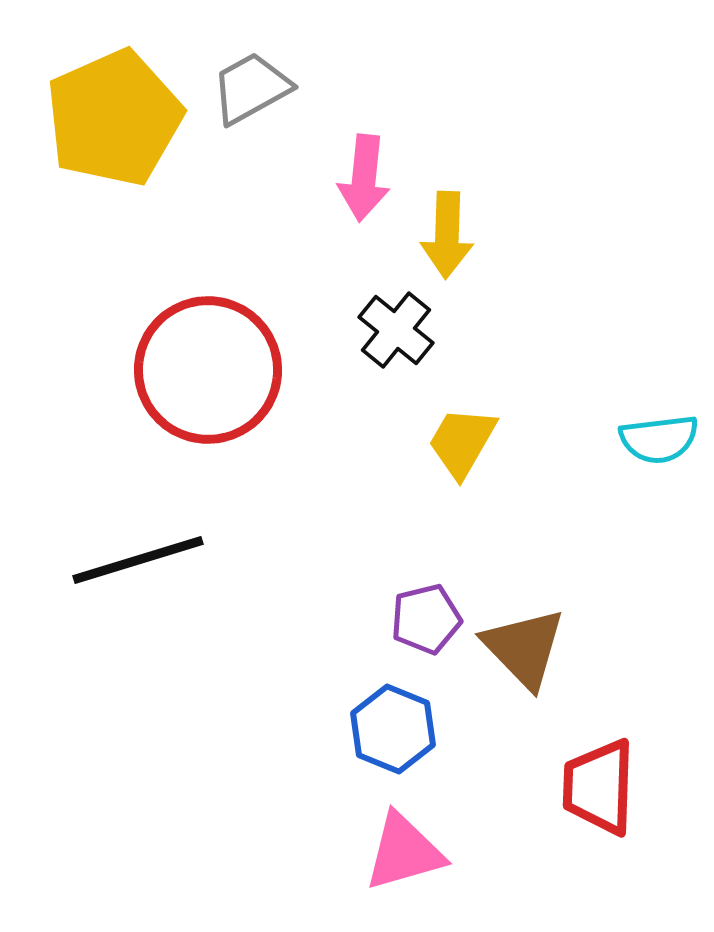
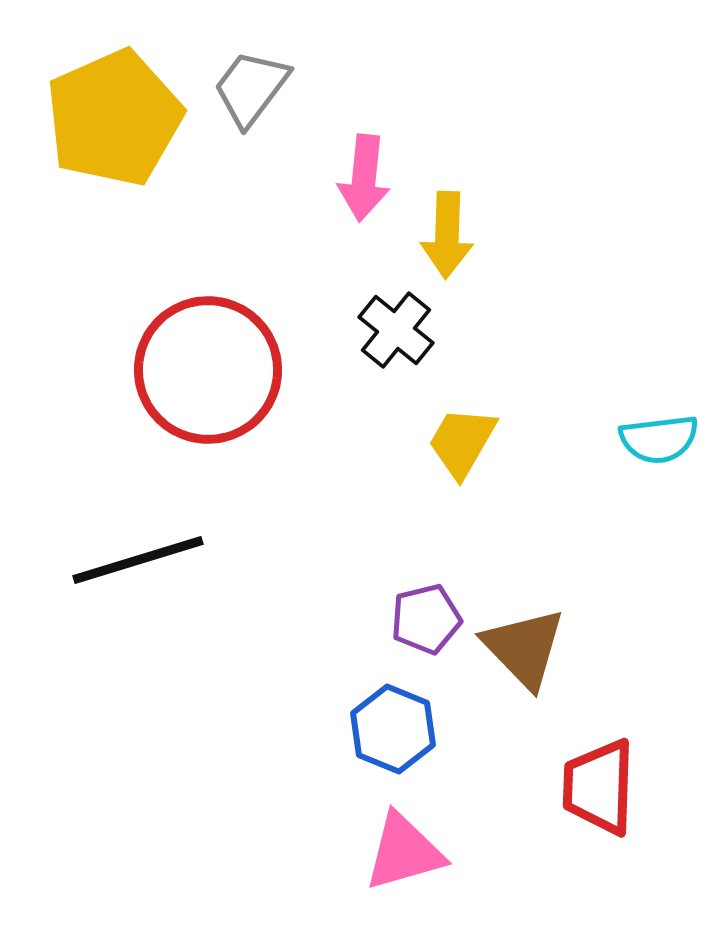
gray trapezoid: rotated 24 degrees counterclockwise
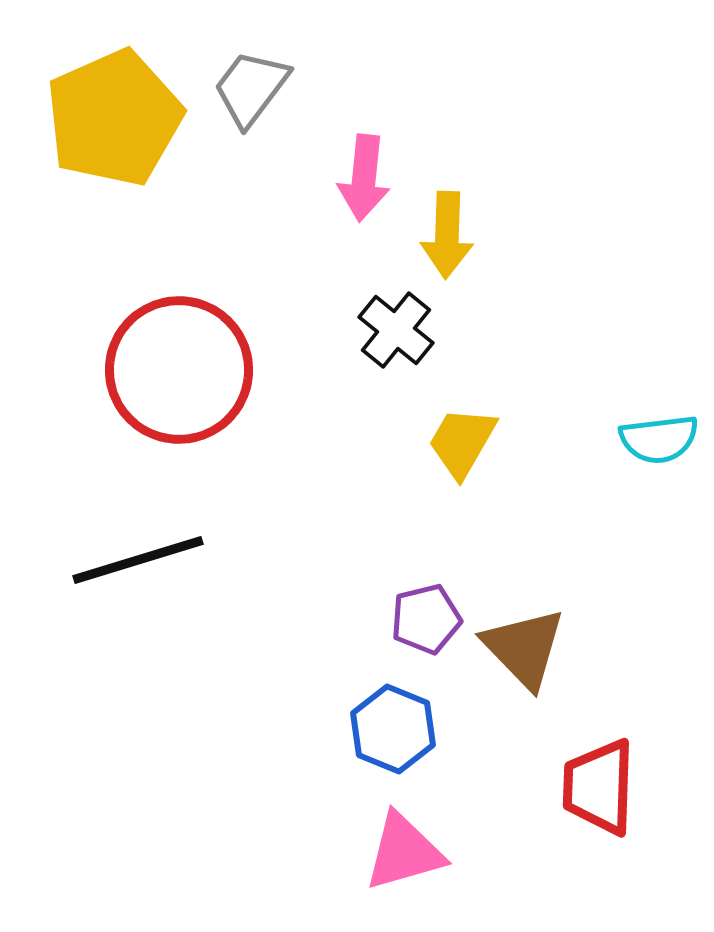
red circle: moved 29 px left
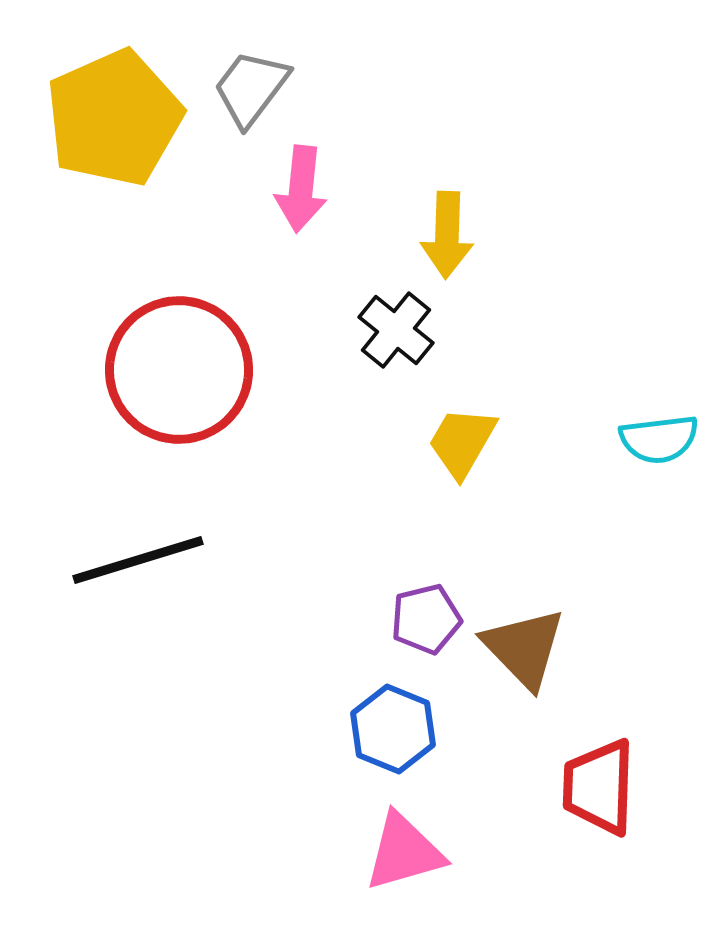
pink arrow: moved 63 px left, 11 px down
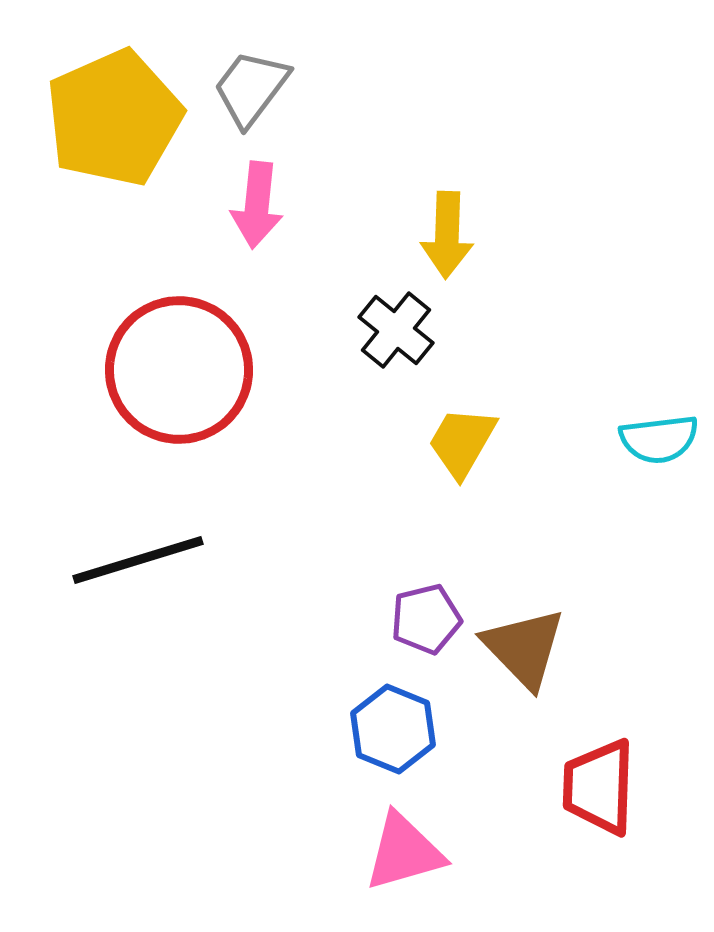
pink arrow: moved 44 px left, 16 px down
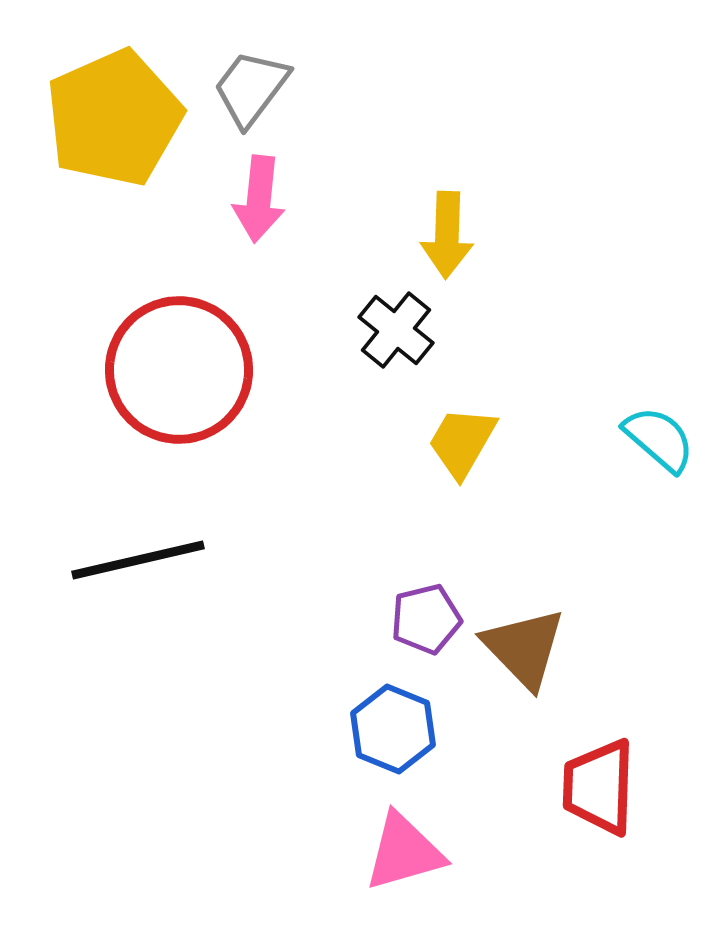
pink arrow: moved 2 px right, 6 px up
cyan semicircle: rotated 132 degrees counterclockwise
black line: rotated 4 degrees clockwise
